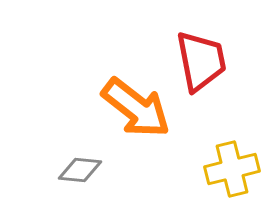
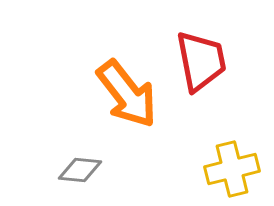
orange arrow: moved 9 px left, 14 px up; rotated 14 degrees clockwise
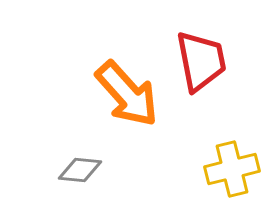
orange arrow: rotated 4 degrees counterclockwise
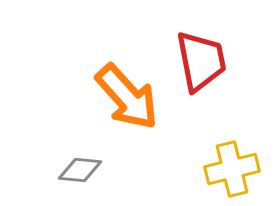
orange arrow: moved 3 px down
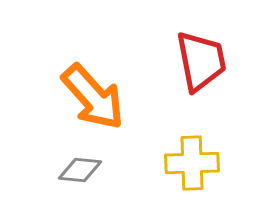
orange arrow: moved 34 px left
yellow cross: moved 40 px left, 6 px up; rotated 12 degrees clockwise
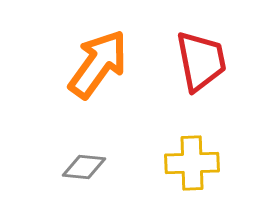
orange arrow: moved 5 px right, 33 px up; rotated 102 degrees counterclockwise
gray diamond: moved 4 px right, 3 px up
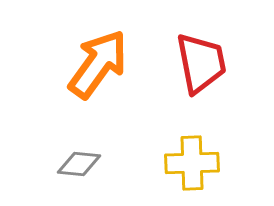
red trapezoid: moved 2 px down
gray diamond: moved 5 px left, 3 px up
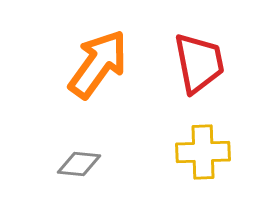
red trapezoid: moved 2 px left
yellow cross: moved 11 px right, 11 px up
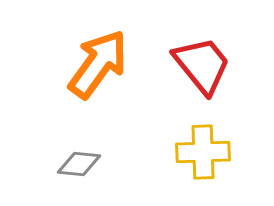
red trapezoid: moved 3 px right, 2 px down; rotated 28 degrees counterclockwise
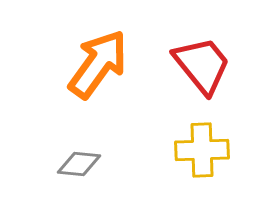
yellow cross: moved 1 px left, 2 px up
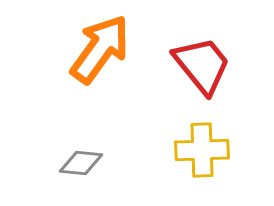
orange arrow: moved 2 px right, 15 px up
gray diamond: moved 2 px right, 1 px up
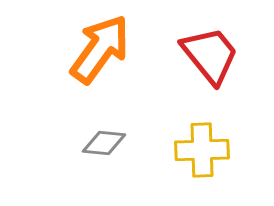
red trapezoid: moved 8 px right, 10 px up
gray diamond: moved 23 px right, 20 px up
